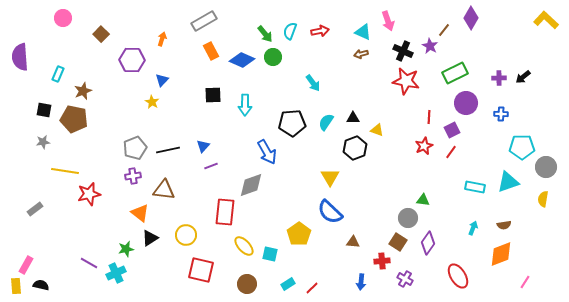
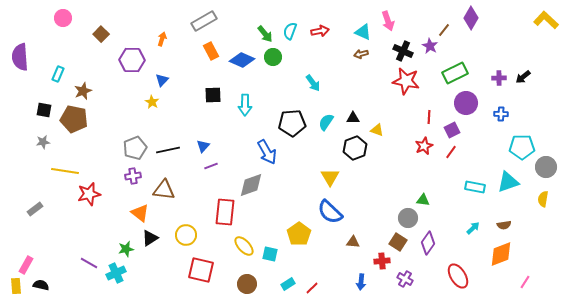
cyan arrow at (473, 228): rotated 24 degrees clockwise
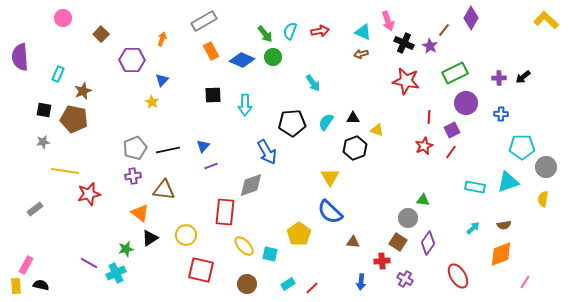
black cross at (403, 51): moved 1 px right, 8 px up
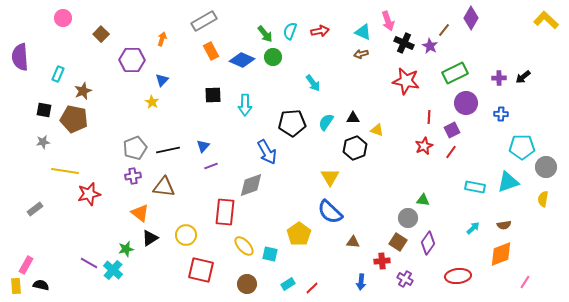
brown triangle at (164, 190): moved 3 px up
cyan cross at (116, 273): moved 3 px left, 3 px up; rotated 24 degrees counterclockwise
red ellipse at (458, 276): rotated 65 degrees counterclockwise
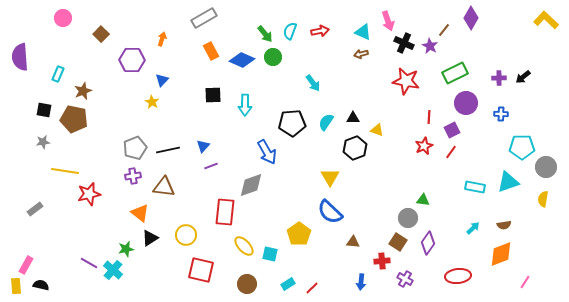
gray rectangle at (204, 21): moved 3 px up
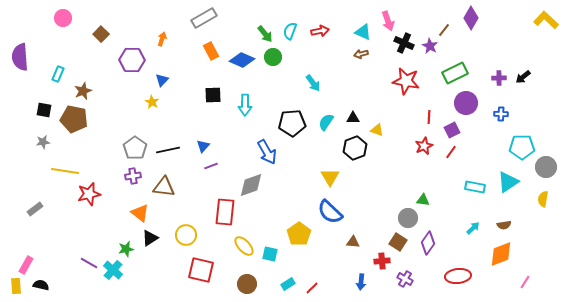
gray pentagon at (135, 148): rotated 15 degrees counterclockwise
cyan triangle at (508, 182): rotated 15 degrees counterclockwise
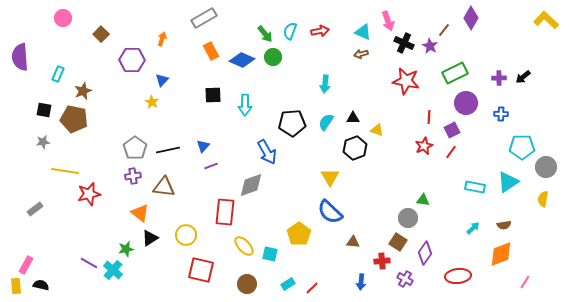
cyan arrow at (313, 83): moved 12 px right, 1 px down; rotated 42 degrees clockwise
purple diamond at (428, 243): moved 3 px left, 10 px down
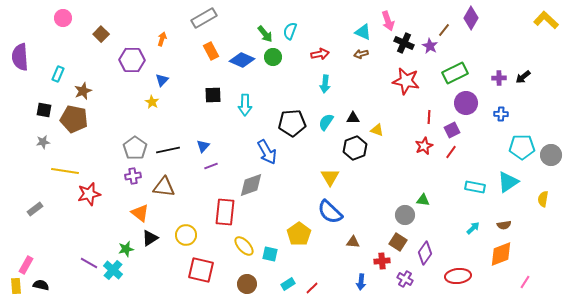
red arrow at (320, 31): moved 23 px down
gray circle at (546, 167): moved 5 px right, 12 px up
gray circle at (408, 218): moved 3 px left, 3 px up
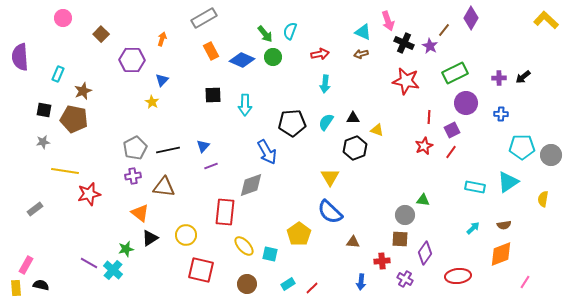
gray pentagon at (135, 148): rotated 10 degrees clockwise
brown square at (398, 242): moved 2 px right, 3 px up; rotated 30 degrees counterclockwise
yellow rectangle at (16, 286): moved 2 px down
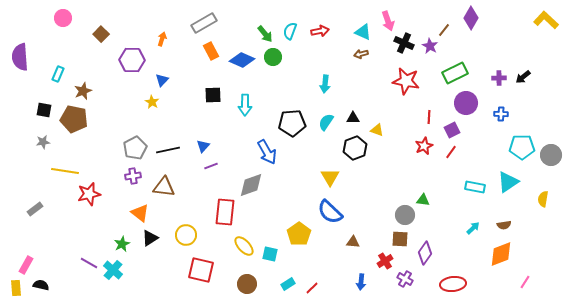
gray rectangle at (204, 18): moved 5 px down
red arrow at (320, 54): moved 23 px up
green star at (126, 249): moved 4 px left, 5 px up; rotated 14 degrees counterclockwise
red cross at (382, 261): moved 3 px right; rotated 28 degrees counterclockwise
red ellipse at (458, 276): moved 5 px left, 8 px down
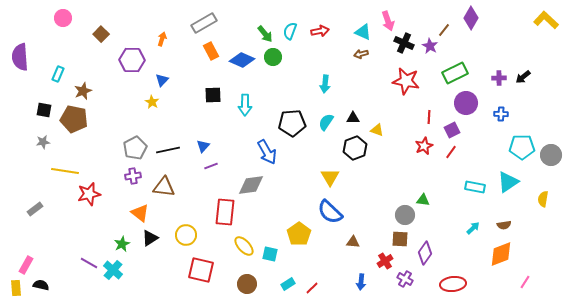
gray diamond at (251, 185): rotated 12 degrees clockwise
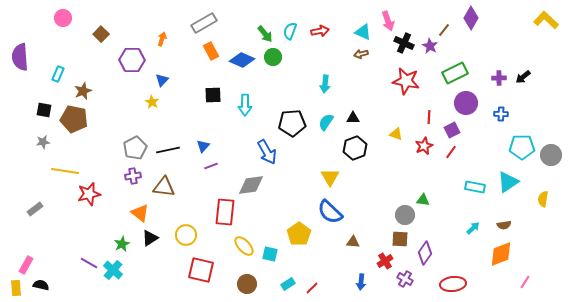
yellow triangle at (377, 130): moved 19 px right, 4 px down
